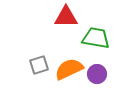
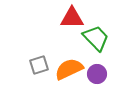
red triangle: moved 6 px right, 1 px down
green trapezoid: rotated 36 degrees clockwise
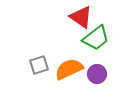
red triangle: moved 9 px right, 1 px up; rotated 35 degrees clockwise
green trapezoid: rotated 96 degrees clockwise
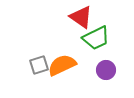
green trapezoid: rotated 12 degrees clockwise
orange semicircle: moved 7 px left, 4 px up
purple circle: moved 9 px right, 4 px up
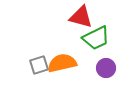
red triangle: rotated 20 degrees counterclockwise
orange semicircle: moved 2 px up; rotated 12 degrees clockwise
purple circle: moved 2 px up
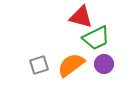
orange semicircle: moved 9 px right, 2 px down; rotated 24 degrees counterclockwise
purple circle: moved 2 px left, 4 px up
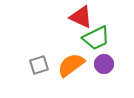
red triangle: rotated 10 degrees clockwise
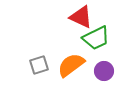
purple circle: moved 7 px down
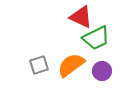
purple circle: moved 2 px left
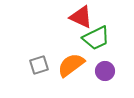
purple circle: moved 3 px right
